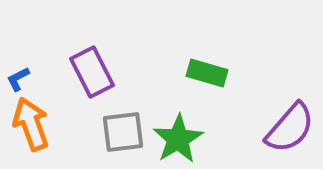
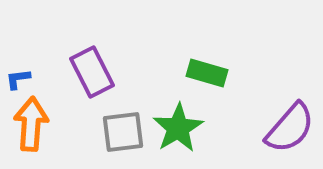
blue L-shape: rotated 20 degrees clockwise
orange arrow: rotated 24 degrees clockwise
green star: moved 11 px up
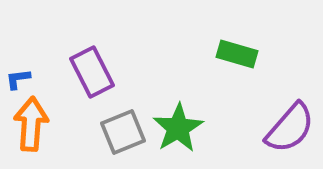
green rectangle: moved 30 px right, 19 px up
gray square: rotated 15 degrees counterclockwise
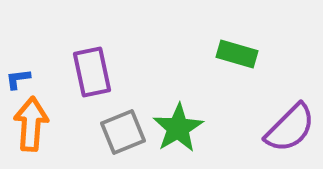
purple rectangle: rotated 15 degrees clockwise
purple semicircle: rotated 4 degrees clockwise
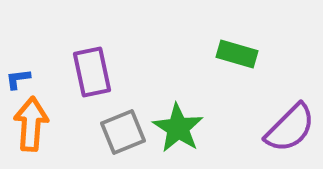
green star: rotated 9 degrees counterclockwise
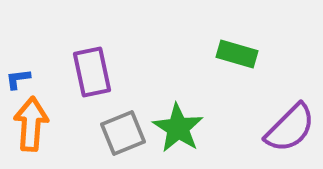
gray square: moved 1 px down
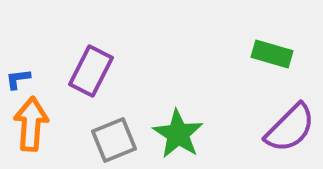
green rectangle: moved 35 px right
purple rectangle: moved 1 px left, 1 px up; rotated 39 degrees clockwise
green star: moved 6 px down
gray square: moved 9 px left, 7 px down
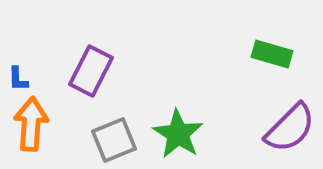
blue L-shape: rotated 84 degrees counterclockwise
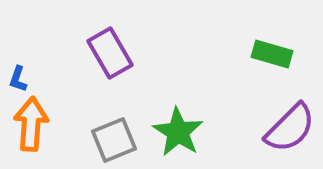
purple rectangle: moved 19 px right, 18 px up; rotated 57 degrees counterclockwise
blue L-shape: rotated 20 degrees clockwise
green star: moved 2 px up
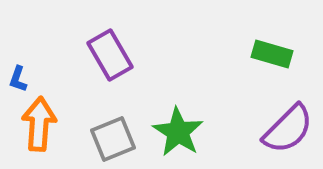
purple rectangle: moved 2 px down
orange arrow: moved 8 px right
purple semicircle: moved 2 px left, 1 px down
gray square: moved 1 px left, 1 px up
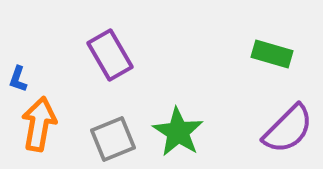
orange arrow: rotated 6 degrees clockwise
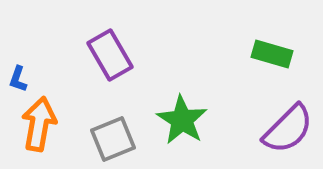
green star: moved 4 px right, 12 px up
